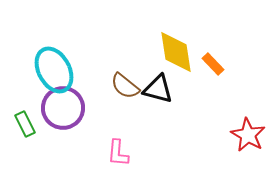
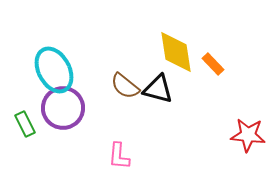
red star: rotated 24 degrees counterclockwise
pink L-shape: moved 1 px right, 3 px down
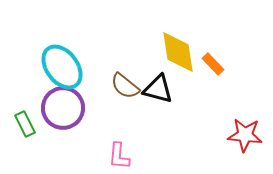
yellow diamond: moved 2 px right
cyan ellipse: moved 8 px right, 3 px up; rotated 9 degrees counterclockwise
red star: moved 3 px left
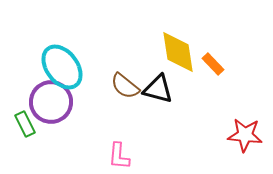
purple circle: moved 12 px left, 6 px up
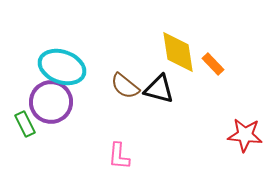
cyan ellipse: rotated 33 degrees counterclockwise
black triangle: moved 1 px right
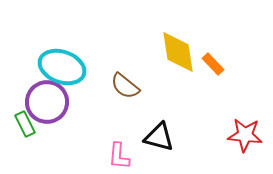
black triangle: moved 48 px down
purple circle: moved 4 px left
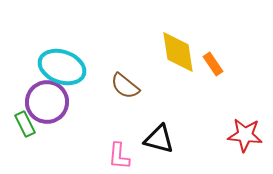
orange rectangle: rotated 10 degrees clockwise
black triangle: moved 2 px down
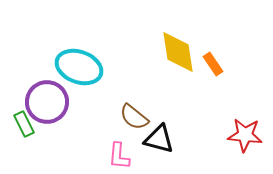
cyan ellipse: moved 17 px right
brown semicircle: moved 9 px right, 31 px down
green rectangle: moved 1 px left
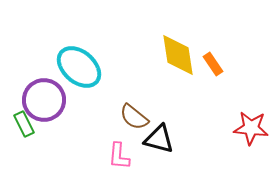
yellow diamond: moved 3 px down
cyan ellipse: rotated 21 degrees clockwise
purple circle: moved 3 px left, 2 px up
red star: moved 6 px right, 7 px up
